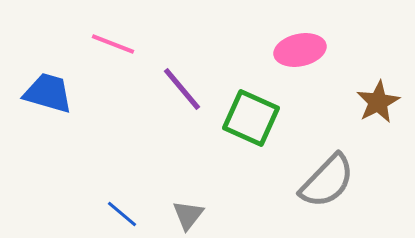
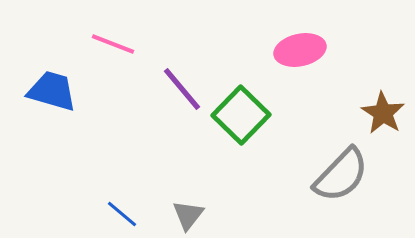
blue trapezoid: moved 4 px right, 2 px up
brown star: moved 5 px right, 11 px down; rotated 12 degrees counterclockwise
green square: moved 10 px left, 3 px up; rotated 20 degrees clockwise
gray semicircle: moved 14 px right, 6 px up
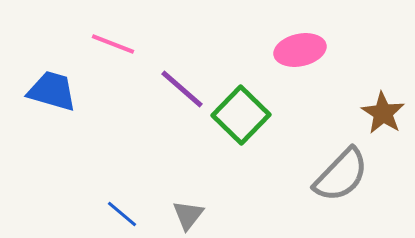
purple line: rotated 9 degrees counterclockwise
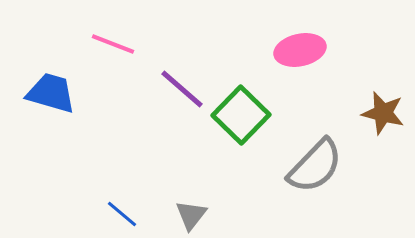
blue trapezoid: moved 1 px left, 2 px down
brown star: rotated 18 degrees counterclockwise
gray semicircle: moved 26 px left, 9 px up
gray triangle: moved 3 px right
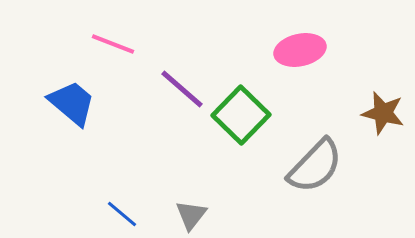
blue trapezoid: moved 21 px right, 10 px down; rotated 24 degrees clockwise
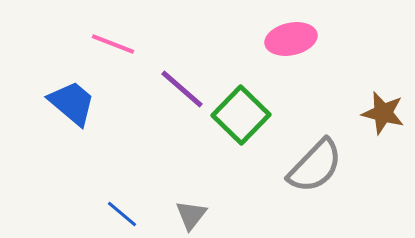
pink ellipse: moved 9 px left, 11 px up
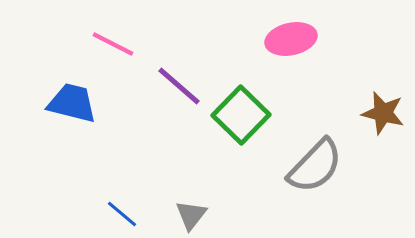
pink line: rotated 6 degrees clockwise
purple line: moved 3 px left, 3 px up
blue trapezoid: rotated 26 degrees counterclockwise
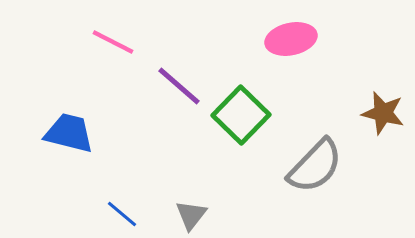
pink line: moved 2 px up
blue trapezoid: moved 3 px left, 30 px down
